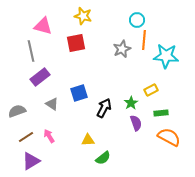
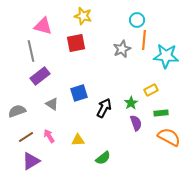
purple rectangle: moved 1 px up
yellow triangle: moved 10 px left
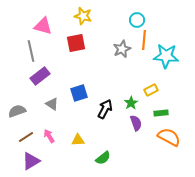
black arrow: moved 1 px right, 1 px down
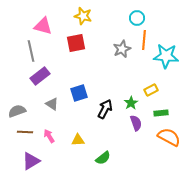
cyan circle: moved 2 px up
brown line: moved 1 px left, 5 px up; rotated 35 degrees clockwise
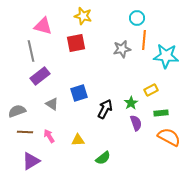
gray star: rotated 12 degrees clockwise
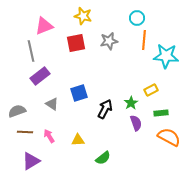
pink triangle: moved 1 px right; rotated 36 degrees counterclockwise
gray star: moved 13 px left, 8 px up
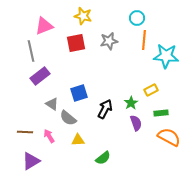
gray semicircle: moved 51 px right, 7 px down; rotated 120 degrees counterclockwise
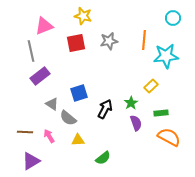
cyan circle: moved 36 px right
cyan star: rotated 10 degrees counterclockwise
yellow rectangle: moved 4 px up; rotated 16 degrees counterclockwise
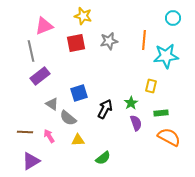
yellow rectangle: rotated 32 degrees counterclockwise
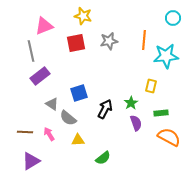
pink arrow: moved 2 px up
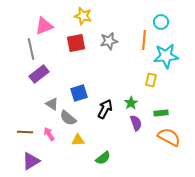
cyan circle: moved 12 px left, 4 px down
gray line: moved 2 px up
purple rectangle: moved 1 px left, 2 px up
yellow rectangle: moved 6 px up
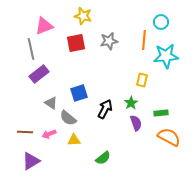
yellow rectangle: moved 9 px left
gray triangle: moved 1 px left, 1 px up
pink arrow: rotated 80 degrees counterclockwise
yellow triangle: moved 4 px left
